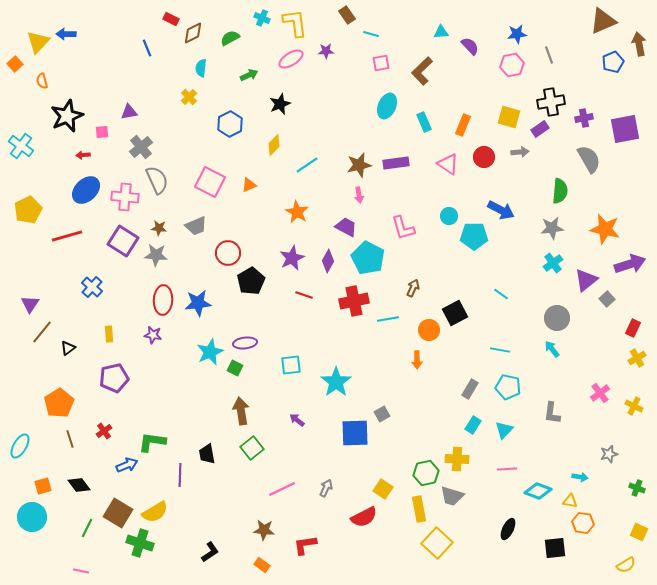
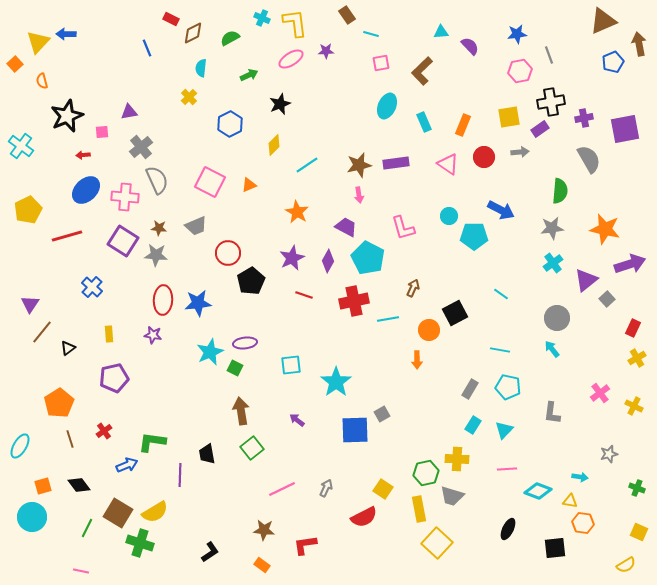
pink hexagon at (512, 65): moved 8 px right, 6 px down
yellow square at (509, 117): rotated 25 degrees counterclockwise
blue square at (355, 433): moved 3 px up
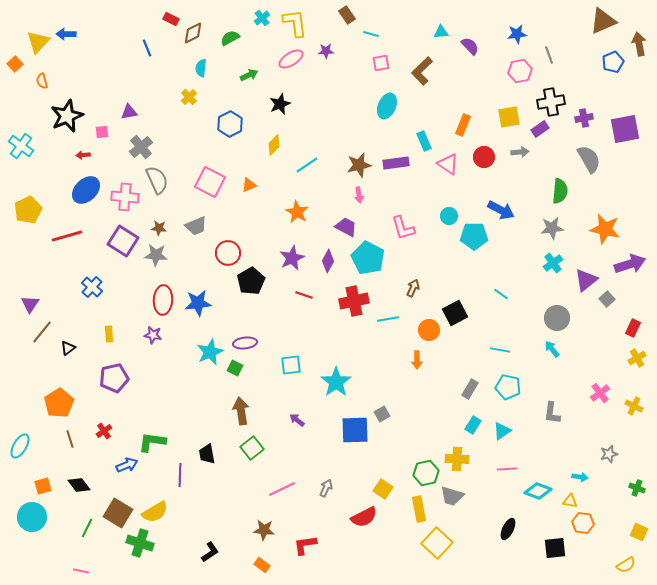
cyan cross at (262, 18): rotated 28 degrees clockwise
cyan rectangle at (424, 122): moved 19 px down
cyan triangle at (504, 430): moved 2 px left, 1 px down; rotated 12 degrees clockwise
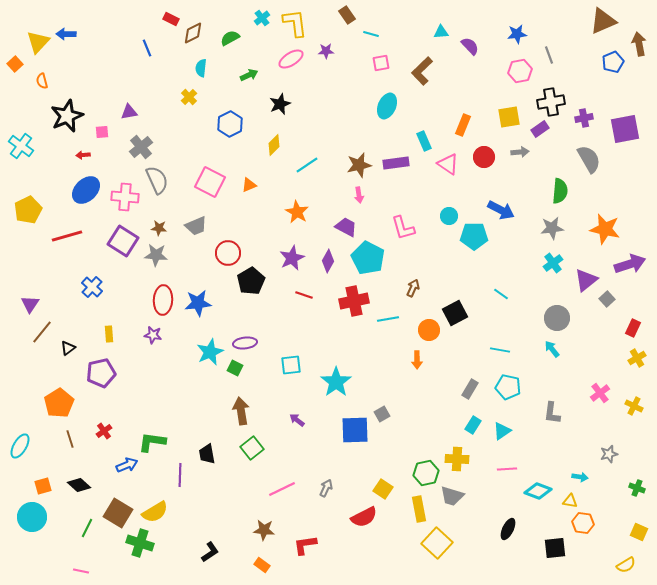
purple pentagon at (114, 378): moved 13 px left, 5 px up
black diamond at (79, 485): rotated 10 degrees counterclockwise
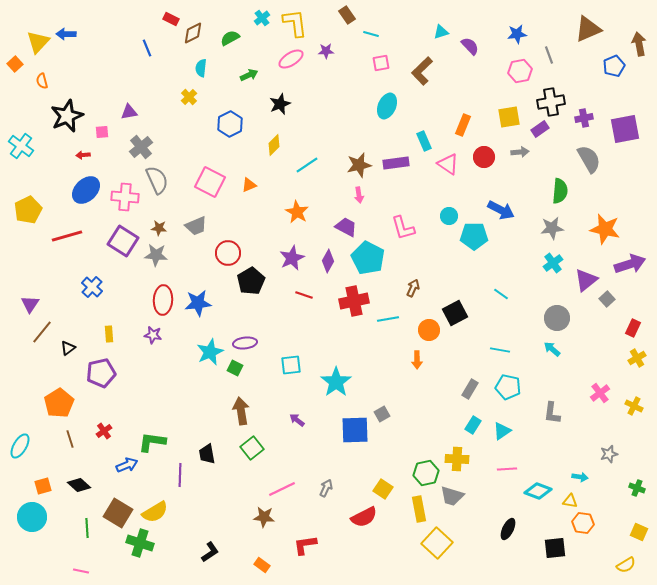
brown triangle at (603, 21): moved 15 px left, 8 px down
cyan triangle at (441, 32): rotated 14 degrees counterclockwise
blue pentagon at (613, 62): moved 1 px right, 4 px down
cyan arrow at (552, 349): rotated 12 degrees counterclockwise
green line at (87, 528): rotated 30 degrees counterclockwise
brown star at (264, 530): moved 13 px up
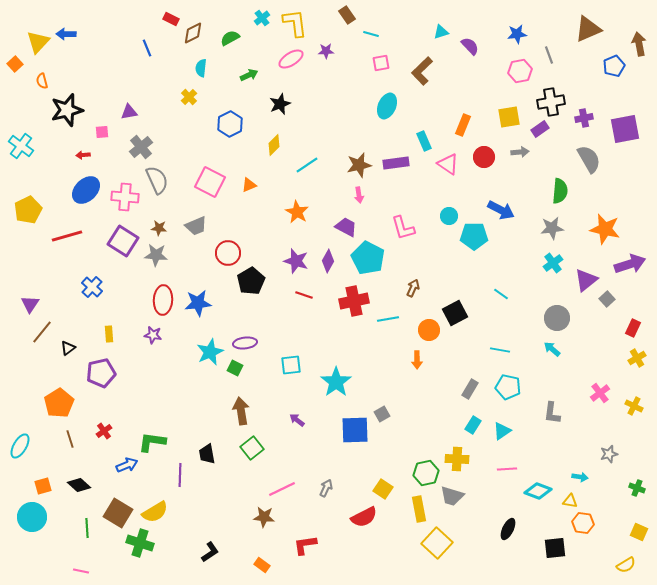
black star at (67, 116): moved 6 px up; rotated 8 degrees clockwise
purple star at (292, 258): moved 4 px right, 3 px down; rotated 30 degrees counterclockwise
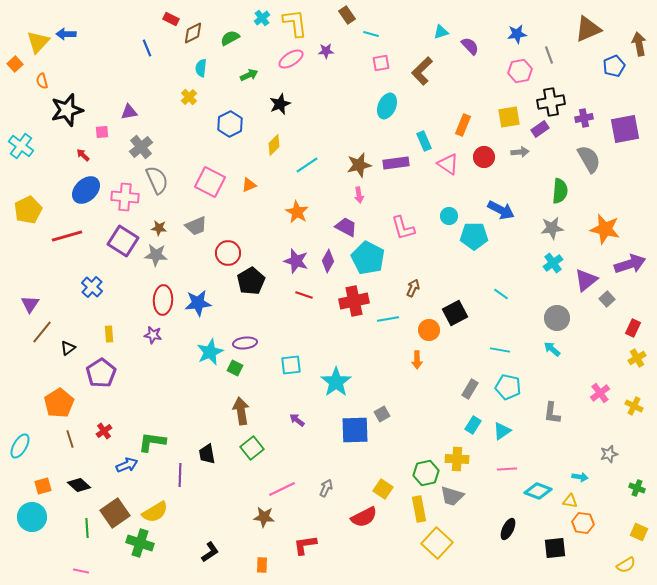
red arrow at (83, 155): rotated 48 degrees clockwise
purple pentagon at (101, 373): rotated 20 degrees counterclockwise
brown square at (118, 513): moved 3 px left; rotated 24 degrees clockwise
orange rectangle at (262, 565): rotated 56 degrees clockwise
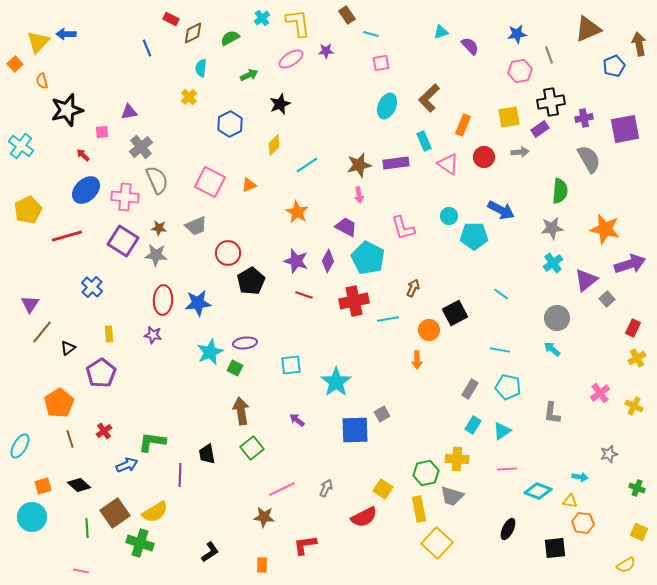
yellow L-shape at (295, 23): moved 3 px right
brown L-shape at (422, 71): moved 7 px right, 27 px down
